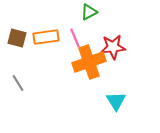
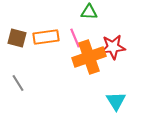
green triangle: rotated 30 degrees clockwise
orange cross: moved 5 px up
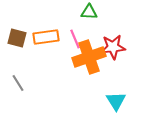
pink line: moved 1 px down
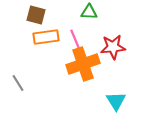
brown square: moved 19 px right, 23 px up
orange cross: moved 6 px left, 7 px down
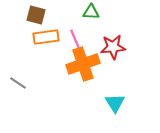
green triangle: moved 2 px right
gray line: rotated 24 degrees counterclockwise
cyan triangle: moved 1 px left, 2 px down
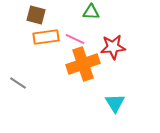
pink line: rotated 42 degrees counterclockwise
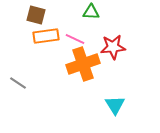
orange rectangle: moved 1 px up
cyan triangle: moved 2 px down
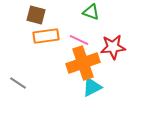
green triangle: rotated 18 degrees clockwise
pink line: moved 4 px right, 1 px down
orange cross: moved 1 px up
cyan triangle: moved 23 px left, 18 px up; rotated 35 degrees clockwise
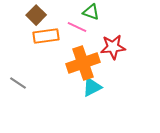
brown square: rotated 30 degrees clockwise
pink line: moved 2 px left, 13 px up
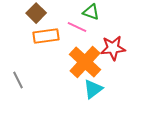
brown square: moved 2 px up
red star: moved 1 px down
orange cross: moved 2 px right, 1 px up; rotated 28 degrees counterclockwise
gray line: moved 3 px up; rotated 30 degrees clockwise
cyan triangle: moved 1 px right, 2 px down; rotated 10 degrees counterclockwise
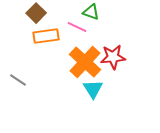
red star: moved 9 px down
gray line: rotated 30 degrees counterclockwise
cyan triangle: rotated 25 degrees counterclockwise
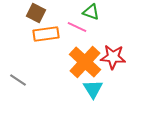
brown square: rotated 18 degrees counterclockwise
orange rectangle: moved 2 px up
red star: rotated 10 degrees clockwise
